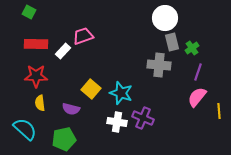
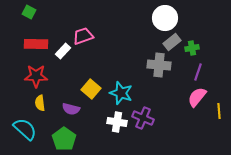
gray rectangle: rotated 66 degrees clockwise
green cross: rotated 24 degrees clockwise
green pentagon: rotated 25 degrees counterclockwise
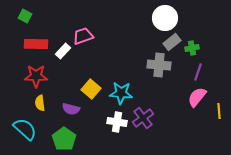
green square: moved 4 px left, 4 px down
cyan star: rotated 15 degrees counterclockwise
purple cross: rotated 30 degrees clockwise
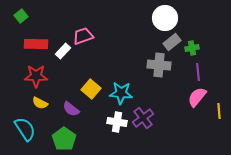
green square: moved 4 px left; rotated 24 degrees clockwise
purple line: rotated 24 degrees counterclockwise
yellow semicircle: rotated 56 degrees counterclockwise
purple semicircle: rotated 24 degrees clockwise
cyan semicircle: rotated 15 degrees clockwise
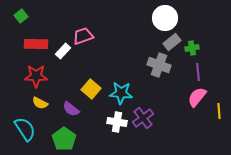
gray cross: rotated 15 degrees clockwise
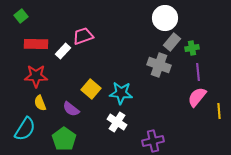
gray rectangle: rotated 12 degrees counterclockwise
yellow semicircle: rotated 42 degrees clockwise
purple cross: moved 10 px right, 23 px down; rotated 25 degrees clockwise
white cross: rotated 24 degrees clockwise
cyan semicircle: rotated 65 degrees clockwise
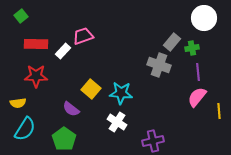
white circle: moved 39 px right
yellow semicircle: moved 22 px left; rotated 77 degrees counterclockwise
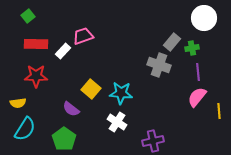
green square: moved 7 px right
